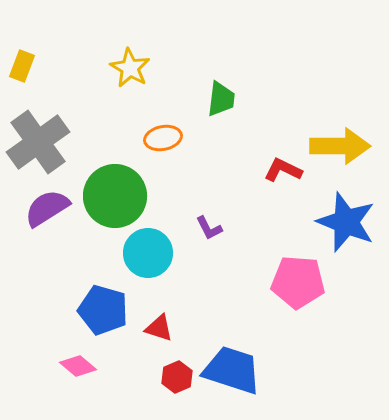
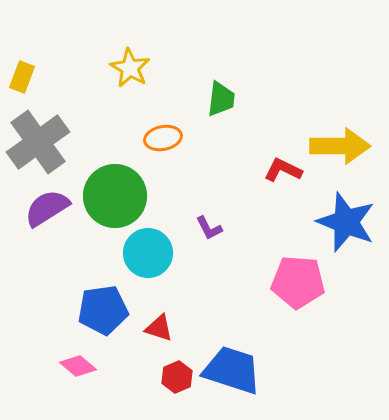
yellow rectangle: moved 11 px down
blue pentagon: rotated 24 degrees counterclockwise
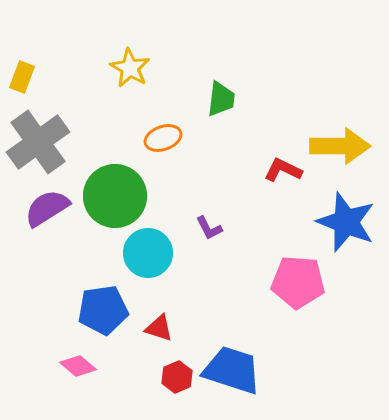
orange ellipse: rotated 9 degrees counterclockwise
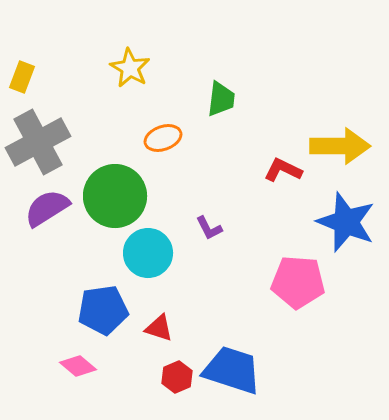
gray cross: rotated 8 degrees clockwise
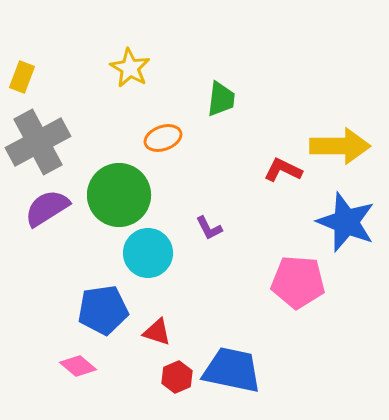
green circle: moved 4 px right, 1 px up
red triangle: moved 2 px left, 4 px down
blue trapezoid: rotated 6 degrees counterclockwise
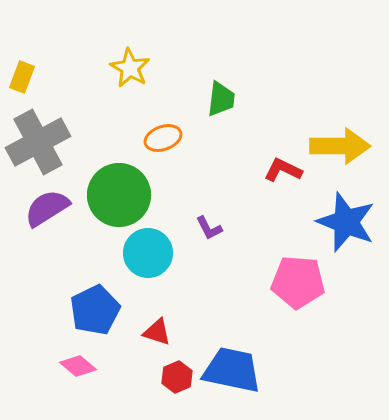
blue pentagon: moved 8 px left; rotated 18 degrees counterclockwise
